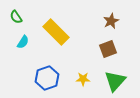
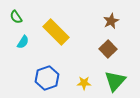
brown square: rotated 24 degrees counterclockwise
yellow star: moved 1 px right, 4 px down
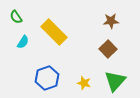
brown star: rotated 21 degrees clockwise
yellow rectangle: moved 2 px left
yellow star: rotated 16 degrees clockwise
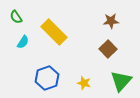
green triangle: moved 6 px right
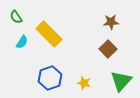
brown star: moved 1 px down
yellow rectangle: moved 5 px left, 2 px down
cyan semicircle: moved 1 px left
blue hexagon: moved 3 px right
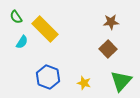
yellow rectangle: moved 4 px left, 5 px up
blue hexagon: moved 2 px left, 1 px up; rotated 20 degrees counterclockwise
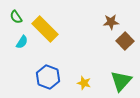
brown square: moved 17 px right, 8 px up
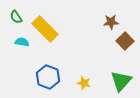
cyan semicircle: rotated 112 degrees counterclockwise
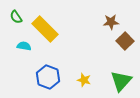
cyan semicircle: moved 2 px right, 4 px down
yellow star: moved 3 px up
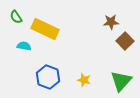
yellow rectangle: rotated 20 degrees counterclockwise
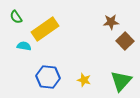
yellow rectangle: rotated 60 degrees counterclockwise
blue hexagon: rotated 15 degrees counterclockwise
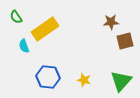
brown square: rotated 30 degrees clockwise
cyan semicircle: rotated 120 degrees counterclockwise
